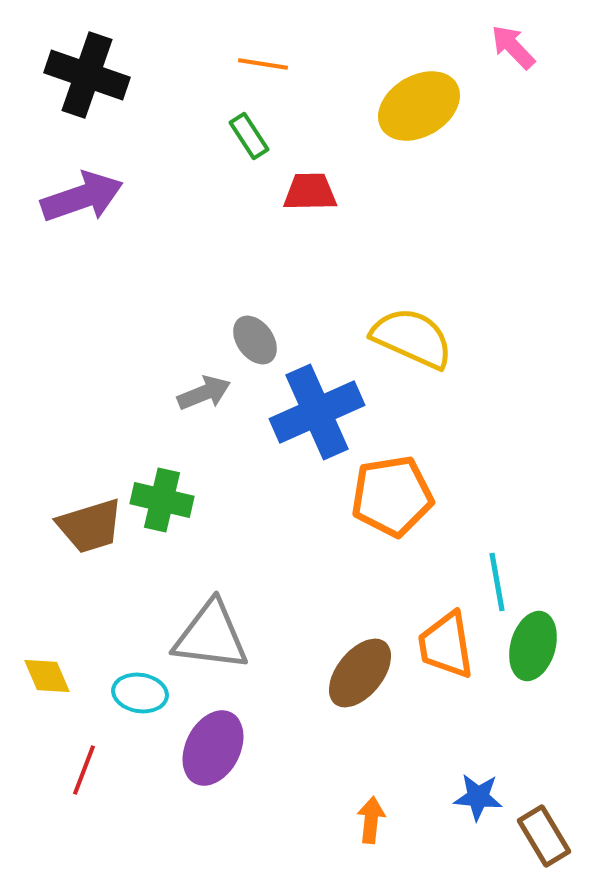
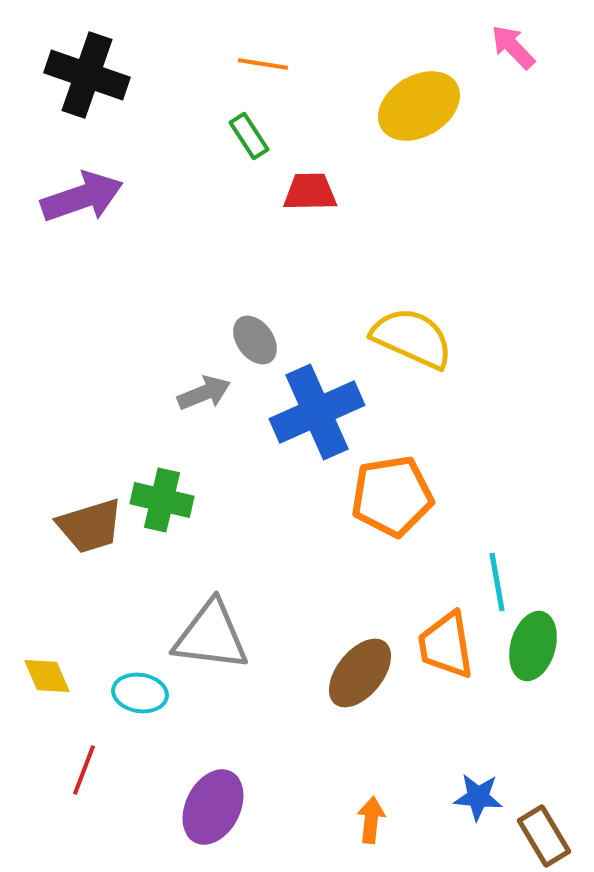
purple ellipse: moved 59 px down
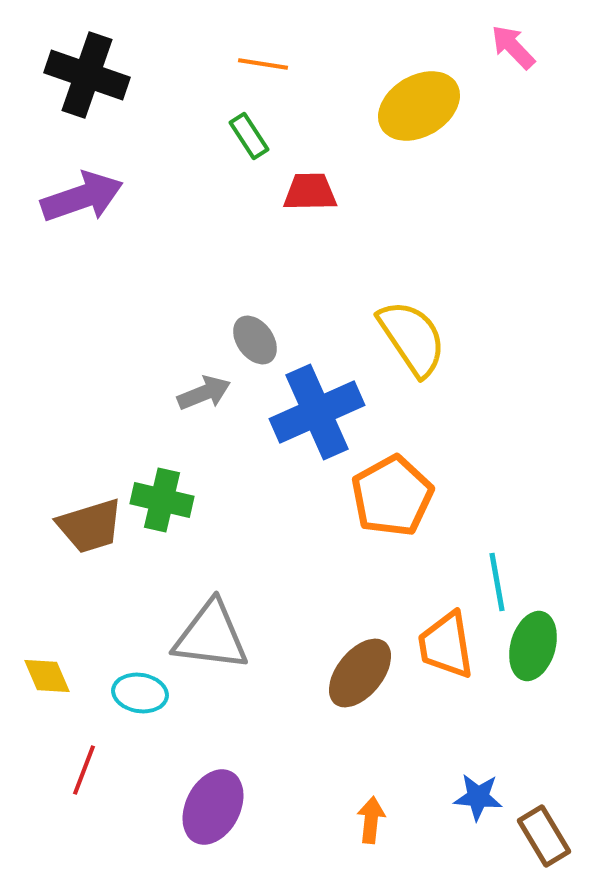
yellow semicircle: rotated 32 degrees clockwise
orange pentagon: rotated 20 degrees counterclockwise
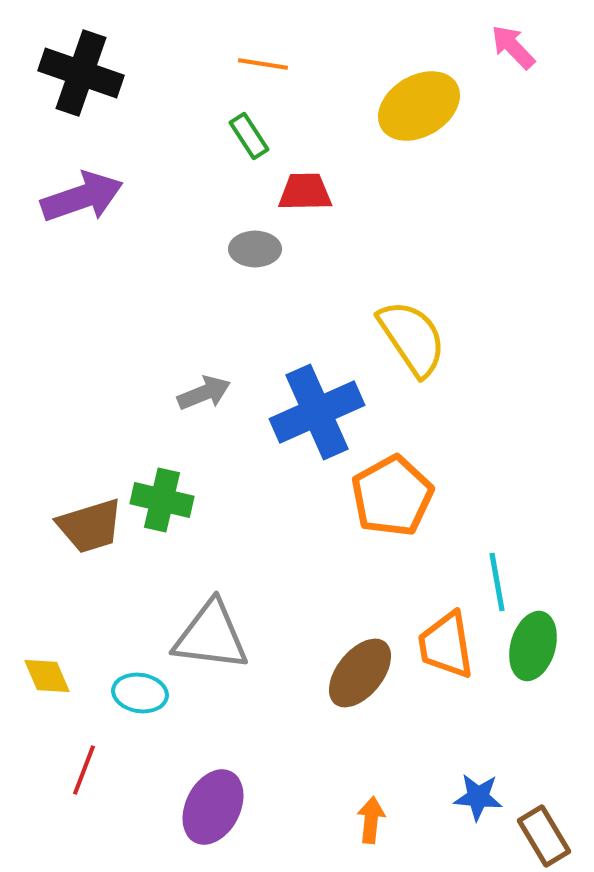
black cross: moved 6 px left, 2 px up
red trapezoid: moved 5 px left
gray ellipse: moved 91 px up; rotated 54 degrees counterclockwise
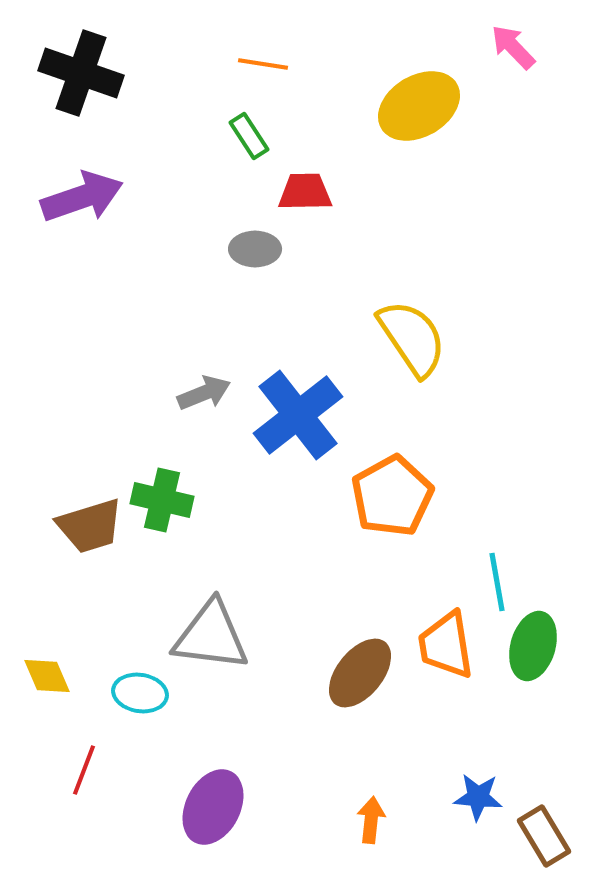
blue cross: moved 19 px left, 3 px down; rotated 14 degrees counterclockwise
